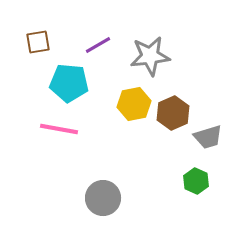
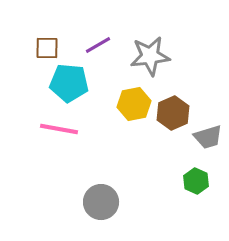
brown square: moved 9 px right, 6 px down; rotated 10 degrees clockwise
gray circle: moved 2 px left, 4 px down
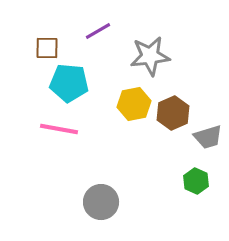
purple line: moved 14 px up
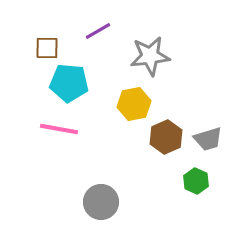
brown hexagon: moved 7 px left, 24 px down
gray trapezoid: moved 2 px down
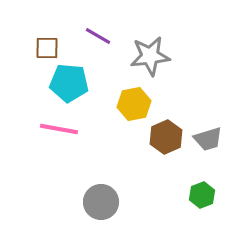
purple line: moved 5 px down; rotated 60 degrees clockwise
green hexagon: moved 6 px right, 14 px down; rotated 15 degrees clockwise
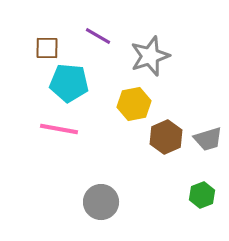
gray star: rotated 12 degrees counterclockwise
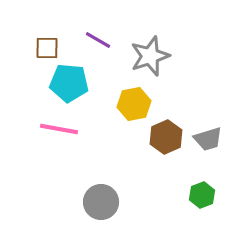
purple line: moved 4 px down
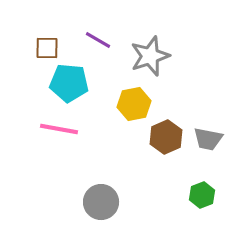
gray trapezoid: rotated 28 degrees clockwise
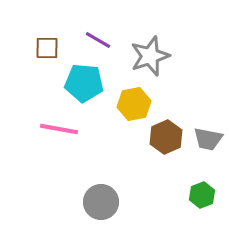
cyan pentagon: moved 15 px right
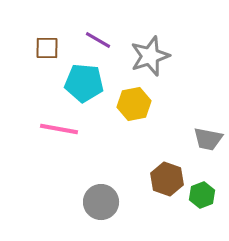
brown hexagon: moved 1 px right, 42 px down; rotated 16 degrees counterclockwise
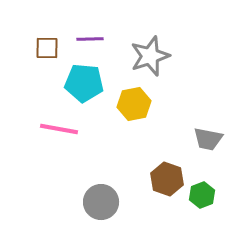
purple line: moved 8 px left, 1 px up; rotated 32 degrees counterclockwise
